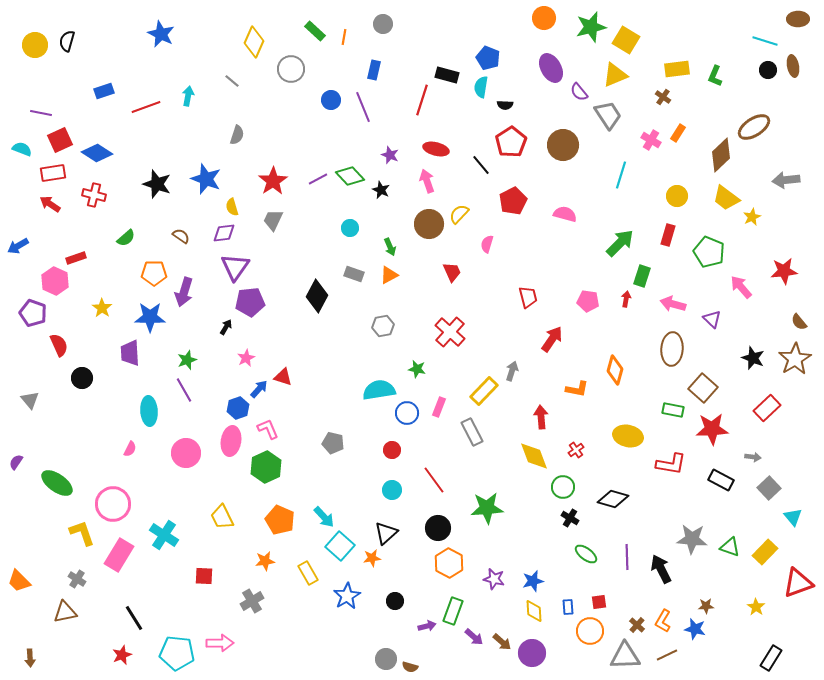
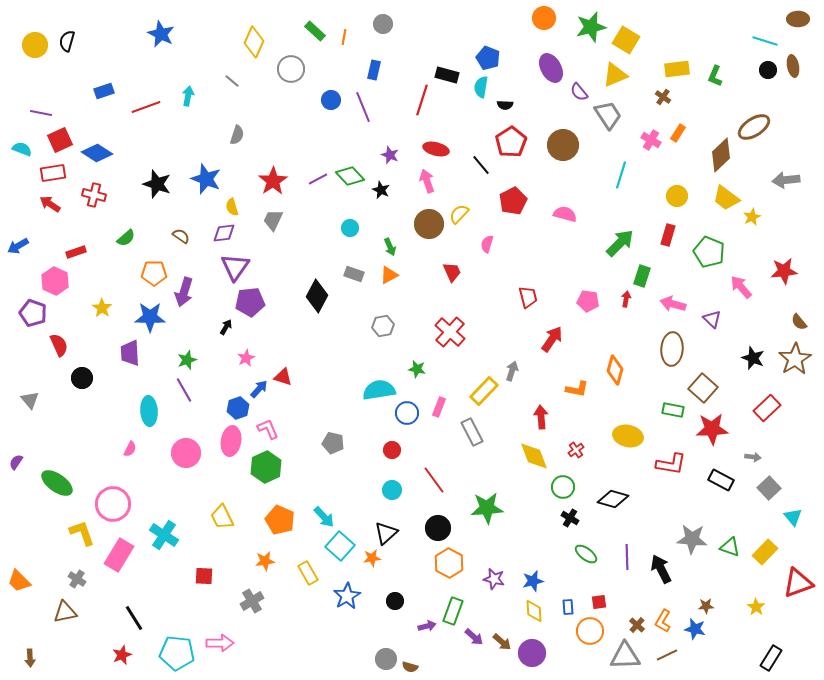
red rectangle at (76, 258): moved 6 px up
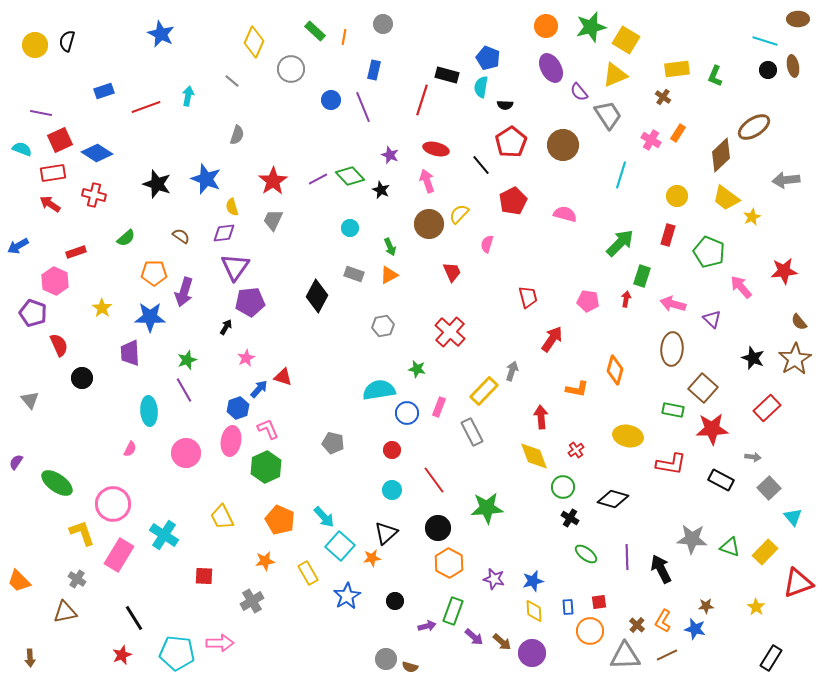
orange circle at (544, 18): moved 2 px right, 8 px down
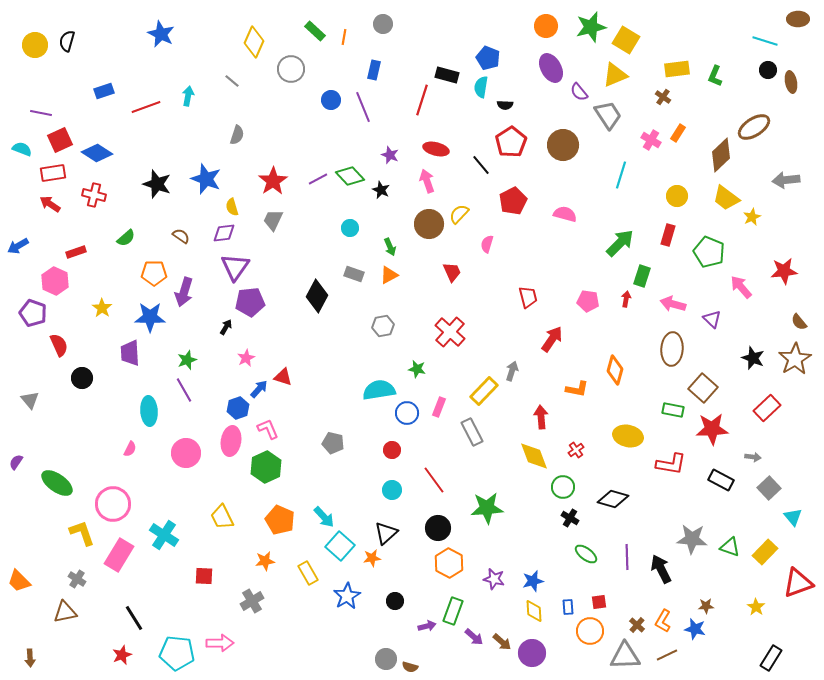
brown ellipse at (793, 66): moved 2 px left, 16 px down
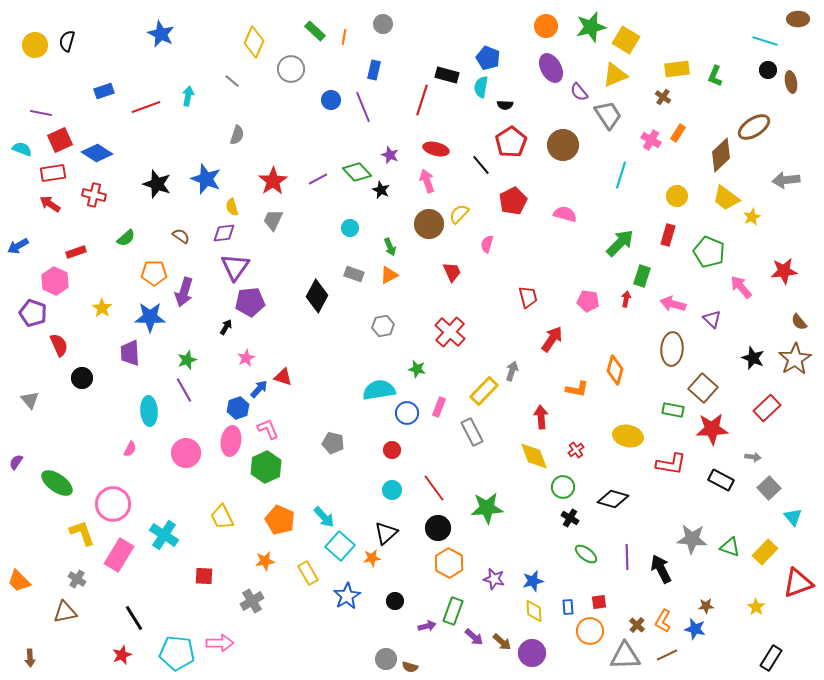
green diamond at (350, 176): moved 7 px right, 4 px up
red line at (434, 480): moved 8 px down
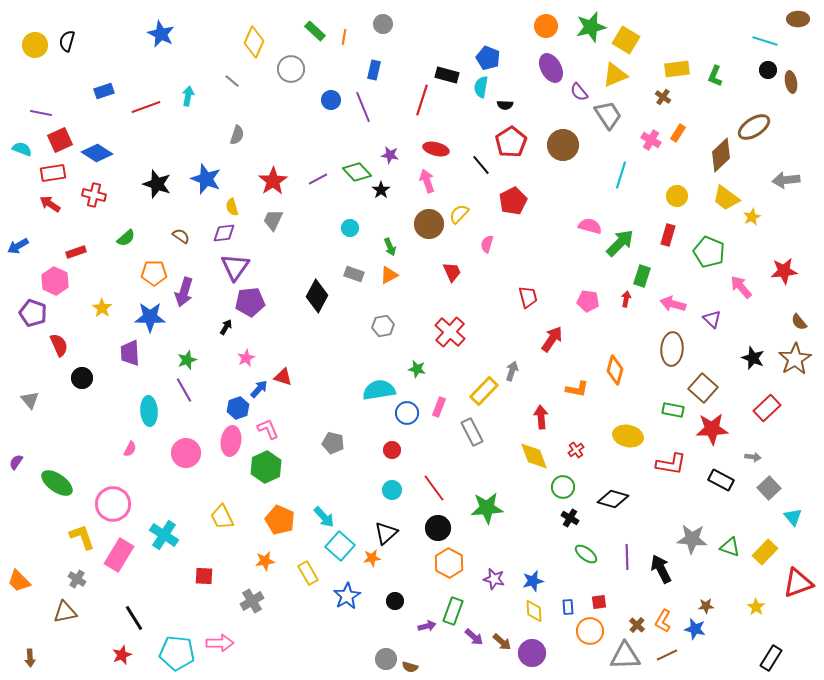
purple star at (390, 155): rotated 12 degrees counterclockwise
black star at (381, 190): rotated 12 degrees clockwise
pink semicircle at (565, 214): moved 25 px right, 12 px down
yellow L-shape at (82, 533): moved 4 px down
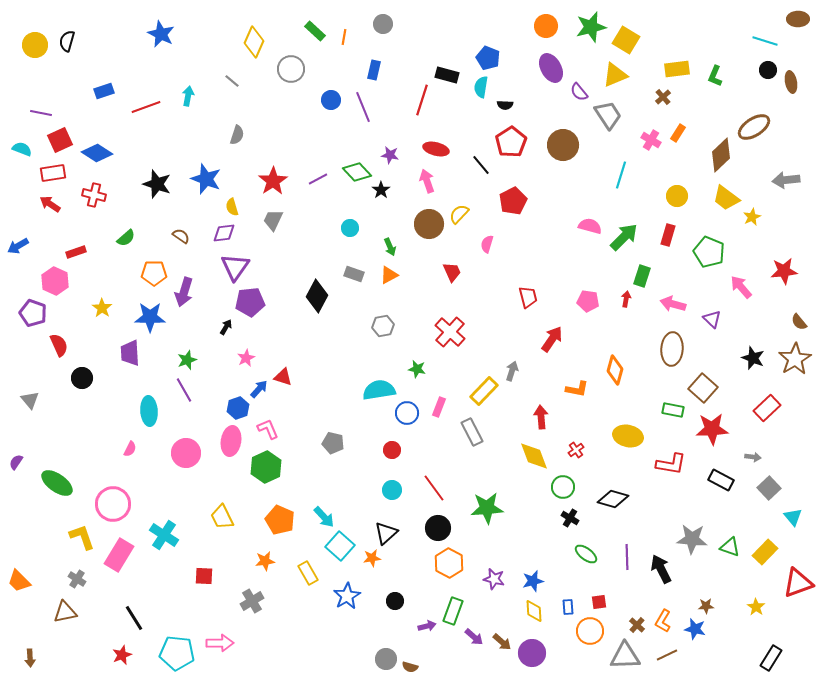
brown cross at (663, 97): rotated 14 degrees clockwise
green arrow at (620, 243): moved 4 px right, 6 px up
